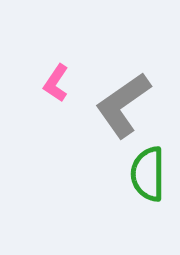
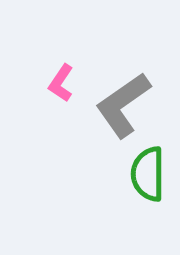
pink L-shape: moved 5 px right
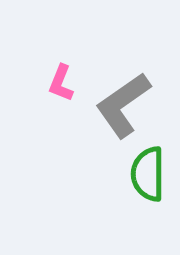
pink L-shape: rotated 12 degrees counterclockwise
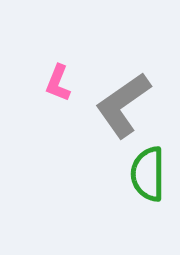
pink L-shape: moved 3 px left
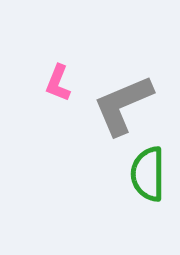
gray L-shape: rotated 12 degrees clockwise
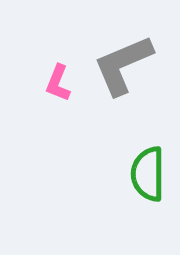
gray L-shape: moved 40 px up
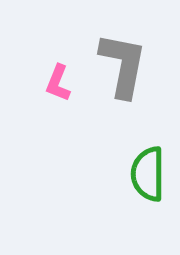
gray L-shape: rotated 124 degrees clockwise
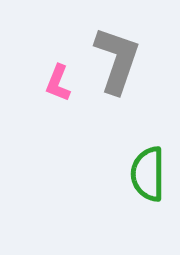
gray L-shape: moved 6 px left, 5 px up; rotated 8 degrees clockwise
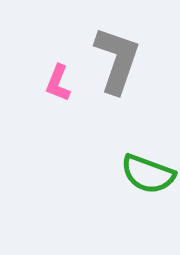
green semicircle: rotated 70 degrees counterclockwise
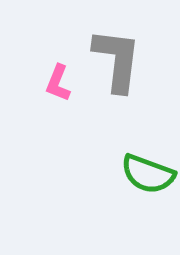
gray L-shape: rotated 12 degrees counterclockwise
